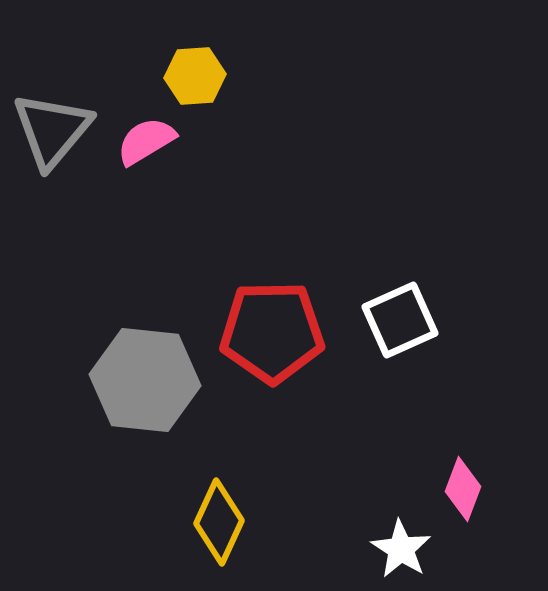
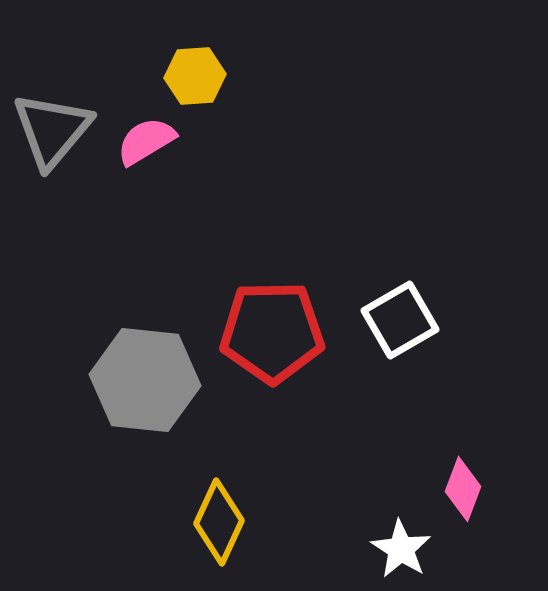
white square: rotated 6 degrees counterclockwise
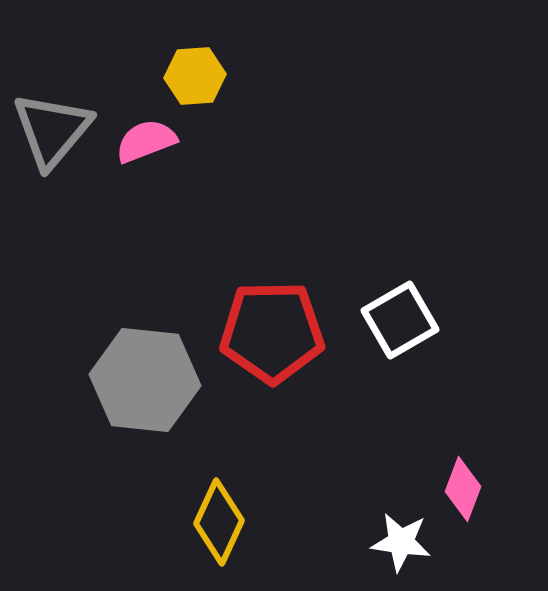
pink semicircle: rotated 10 degrees clockwise
white star: moved 7 px up; rotated 24 degrees counterclockwise
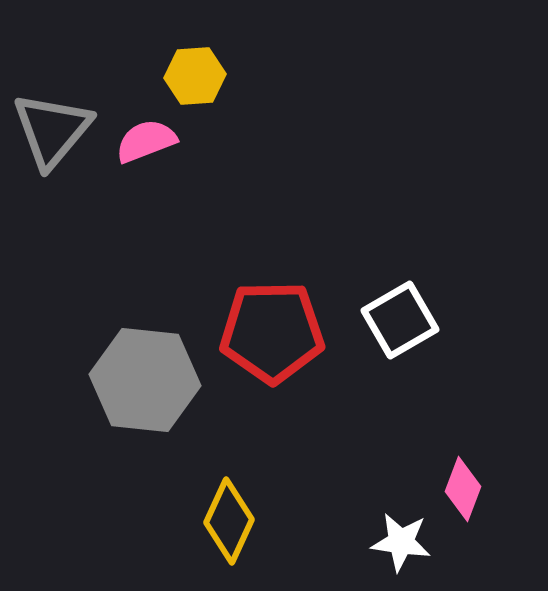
yellow diamond: moved 10 px right, 1 px up
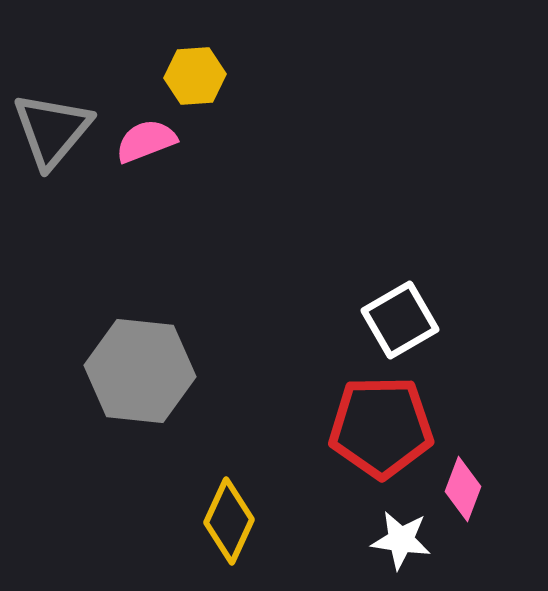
red pentagon: moved 109 px right, 95 px down
gray hexagon: moved 5 px left, 9 px up
white star: moved 2 px up
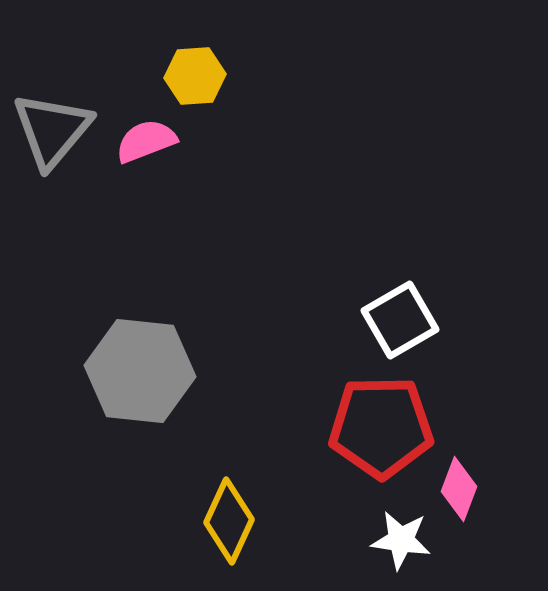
pink diamond: moved 4 px left
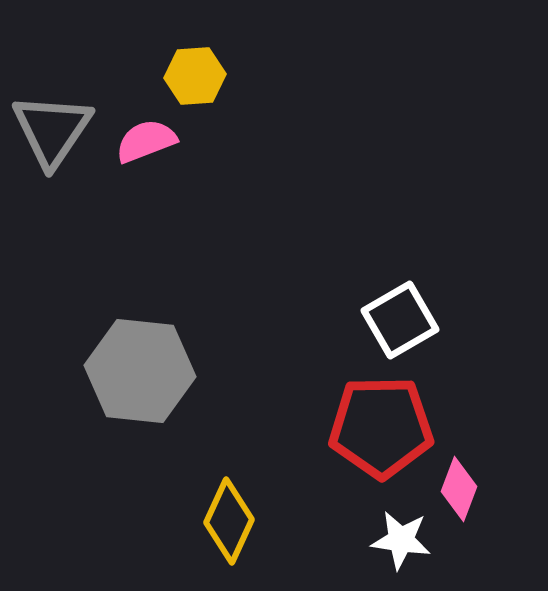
gray triangle: rotated 6 degrees counterclockwise
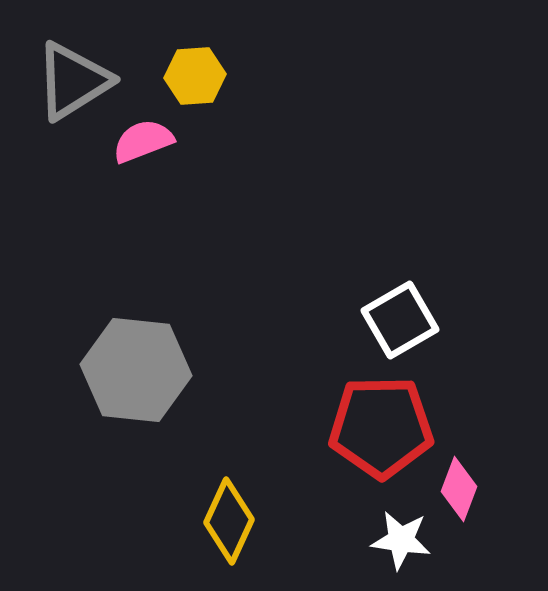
gray triangle: moved 21 px right, 49 px up; rotated 24 degrees clockwise
pink semicircle: moved 3 px left
gray hexagon: moved 4 px left, 1 px up
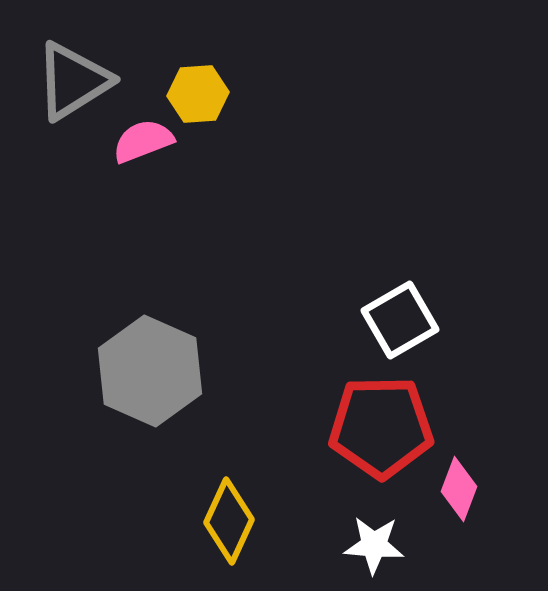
yellow hexagon: moved 3 px right, 18 px down
gray hexagon: moved 14 px right, 1 px down; rotated 18 degrees clockwise
white star: moved 27 px left, 5 px down; rotated 4 degrees counterclockwise
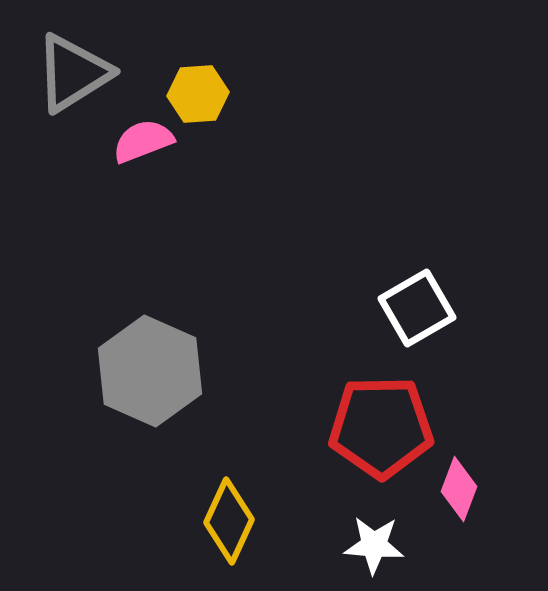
gray triangle: moved 8 px up
white square: moved 17 px right, 12 px up
